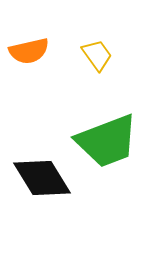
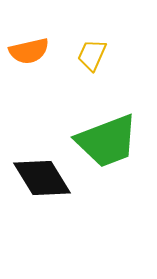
yellow trapezoid: moved 5 px left; rotated 120 degrees counterclockwise
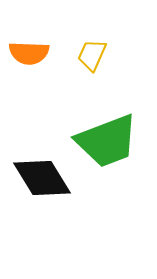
orange semicircle: moved 2 px down; rotated 15 degrees clockwise
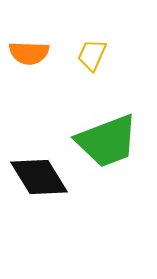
black diamond: moved 3 px left, 1 px up
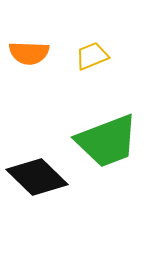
yellow trapezoid: moved 1 px down; rotated 44 degrees clockwise
black diamond: moved 2 px left; rotated 14 degrees counterclockwise
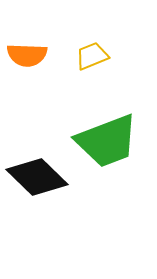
orange semicircle: moved 2 px left, 2 px down
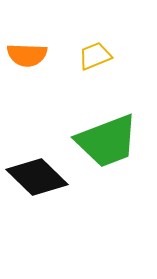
yellow trapezoid: moved 3 px right
